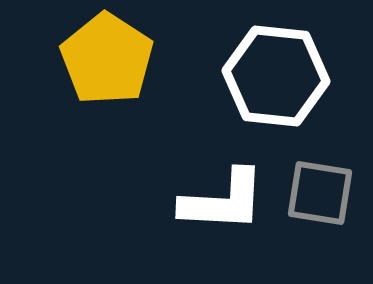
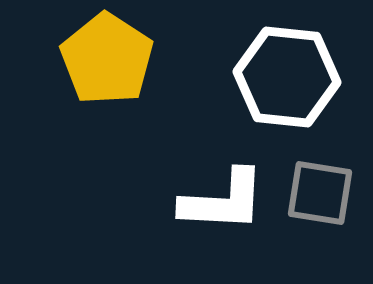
white hexagon: moved 11 px right, 1 px down
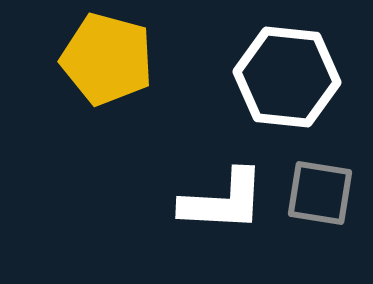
yellow pentagon: rotated 18 degrees counterclockwise
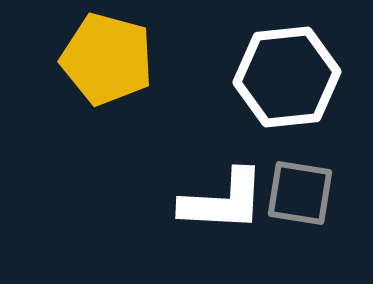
white hexagon: rotated 12 degrees counterclockwise
gray square: moved 20 px left
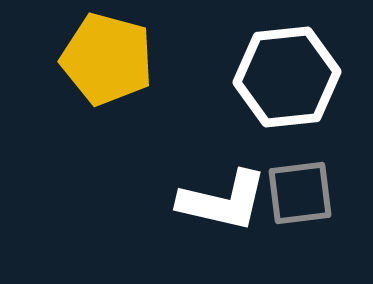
gray square: rotated 16 degrees counterclockwise
white L-shape: rotated 10 degrees clockwise
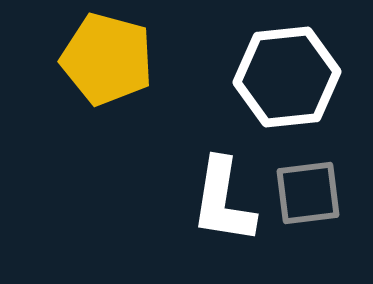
gray square: moved 8 px right
white L-shape: rotated 86 degrees clockwise
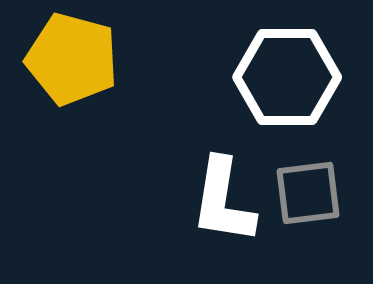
yellow pentagon: moved 35 px left
white hexagon: rotated 6 degrees clockwise
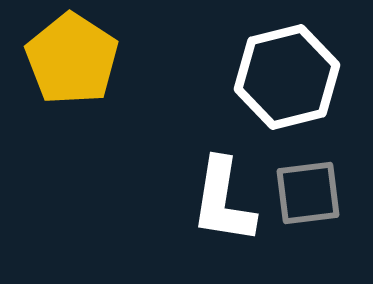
yellow pentagon: rotated 18 degrees clockwise
white hexagon: rotated 14 degrees counterclockwise
